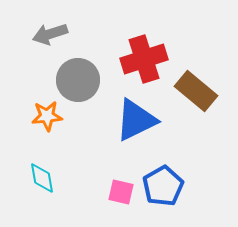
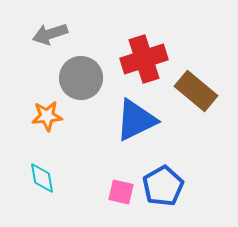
gray circle: moved 3 px right, 2 px up
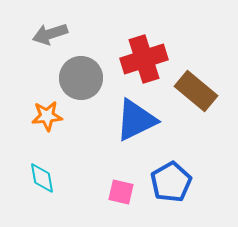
blue pentagon: moved 8 px right, 4 px up
